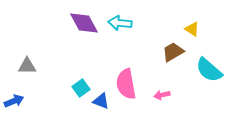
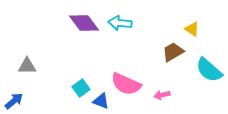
purple diamond: rotated 8 degrees counterclockwise
pink semicircle: rotated 56 degrees counterclockwise
blue arrow: rotated 18 degrees counterclockwise
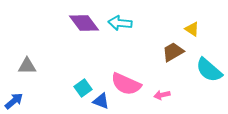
cyan square: moved 2 px right
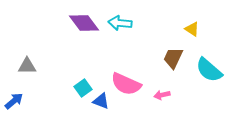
brown trapezoid: moved 6 px down; rotated 35 degrees counterclockwise
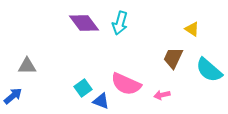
cyan arrow: rotated 80 degrees counterclockwise
blue arrow: moved 1 px left, 5 px up
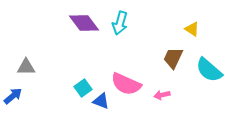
gray triangle: moved 1 px left, 1 px down
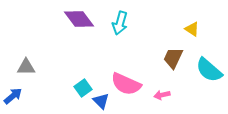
purple diamond: moved 5 px left, 4 px up
blue triangle: rotated 24 degrees clockwise
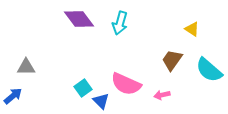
brown trapezoid: moved 1 px left, 2 px down; rotated 10 degrees clockwise
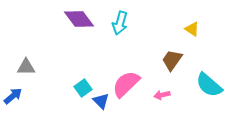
cyan semicircle: moved 15 px down
pink semicircle: rotated 112 degrees clockwise
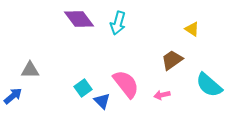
cyan arrow: moved 2 px left
brown trapezoid: rotated 20 degrees clockwise
gray triangle: moved 4 px right, 3 px down
pink semicircle: rotated 96 degrees clockwise
blue triangle: moved 1 px right
